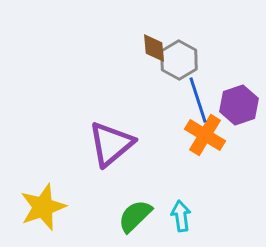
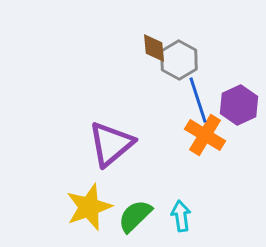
purple hexagon: rotated 6 degrees counterclockwise
yellow star: moved 46 px right
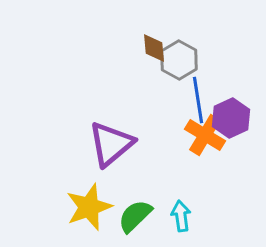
blue line: rotated 9 degrees clockwise
purple hexagon: moved 8 px left, 13 px down
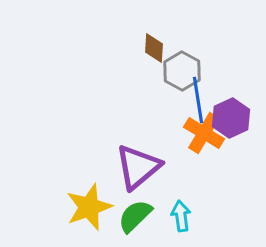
brown diamond: rotated 8 degrees clockwise
gray hexagon: moved 3 px right, 11 px down
orange cross: moved 1 px left, 2 px up
purple triangle: moved 27 px right, 23 px down
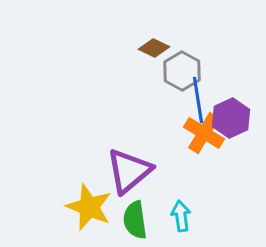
brown diamond: rotated 68 degrees counterclockwise
purple triangle: moved 9 px left, 4 px down
yellow star: rotated 30 degrees counterclockwise
green semicircle: moved 4 px down; rotated 54 degrees counterclockwise
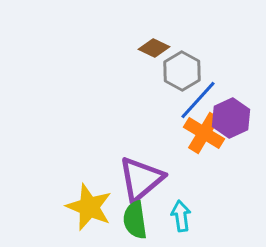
blue line: rotated 51 degrees clockwise
purple triangle: moved 12 px right, 8 px down
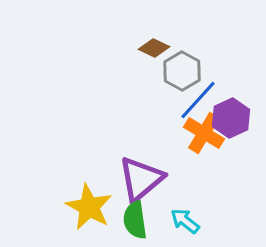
yellow star: rotated 6 degrees clockwise
cyan arrow: moved 4 px right, 5 px down; rotated 44 degrees counterclockwise
